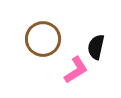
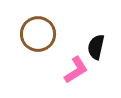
brown circle: moved 5 px left, 5 px up
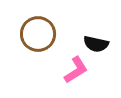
black semicircle: moved 3 px up; rotated 90 degrees counterclockwise
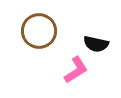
brown circle: moved 1 px right, 3 px up
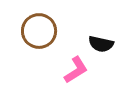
black semicircle: moved 5 px right
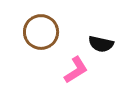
brown circle: moved 2 px right, 1 px down
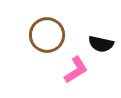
brown circle: moved 6 px right, 3 px down
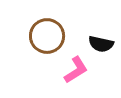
brown circle: moved 1 px down
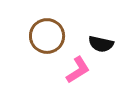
pink L-shape: moved 2 px right
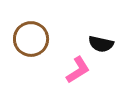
brown circle: moved 16 px left, 3 px down
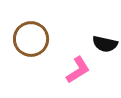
black semicircle: moved 4 px right
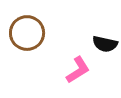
brown circle: moved 4 px left, 6 px up
